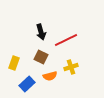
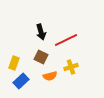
blue rectangle: moved 6 px left, 3 px up
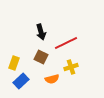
red line: moved 3 px down
orange semicircle: moved 2 px right, 3 px down
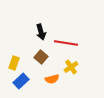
red line: rotated 35 degrees clockwise
brown square: rotated 16 degrees clockwise
yellow cross: rotated 16 degrees counterclockwise
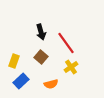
red line: rotated 45 degrees clockwise
yellow rectangle: moved 2 px up
orange semicircle: moved 1 px left, 5 px down
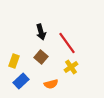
red line: moved 1 px right
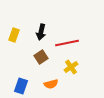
black arrow: rotated 28 degrees clockwise
red line: rotated 65 degrees counterclockwise
brown square: rotated 16 degrees clockwise
yellow rectangle: moved 26 px up
blue rectangle: moved 5 px down; rotated 28 degrees counterclockwise
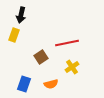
black arrow: moved 20 px left, 17 px up
yellow cross: moved 1 px right
blue rectangle: moved 3 px right, 2 px up
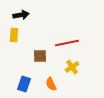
black arrow: rotated 112 degrees counterclockwise
yellow rectangle: rotated 16 degrees counterclockwise
brown square: moved 1 px left, 1 px up; rotated 32 degrees clockwise
orange semicircle: rotated 80 degrees clockwise
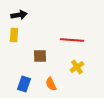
black arrow: moved 2 px left
red line: moved 5 px right, 3 px up; rotated 15 degrees clockwise
yellow cross: moved 5 px right
